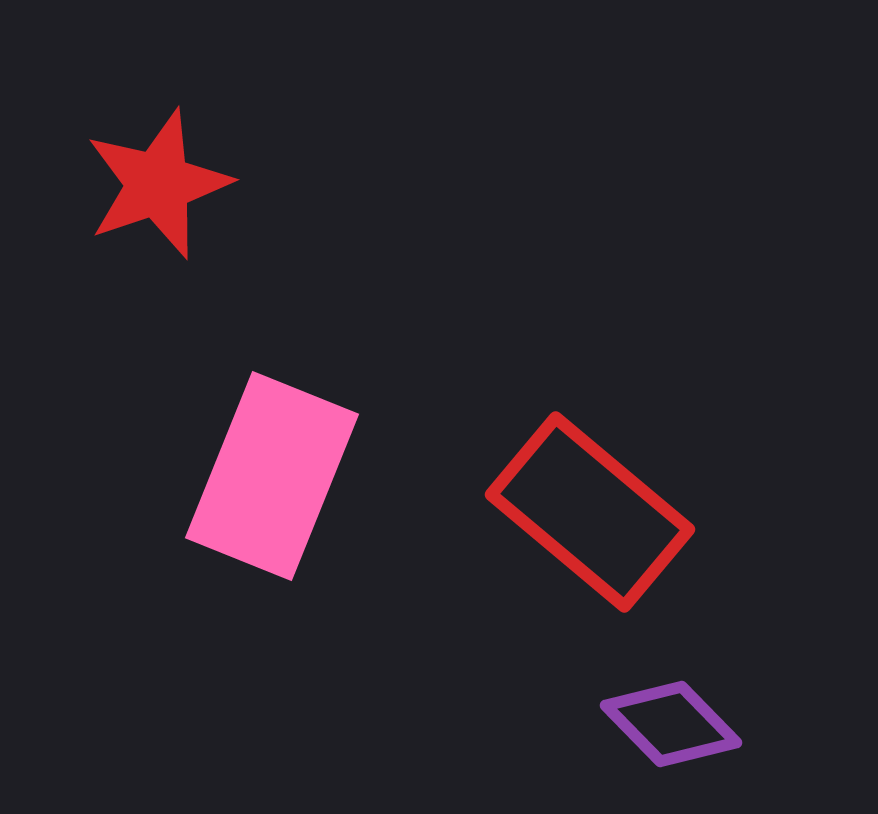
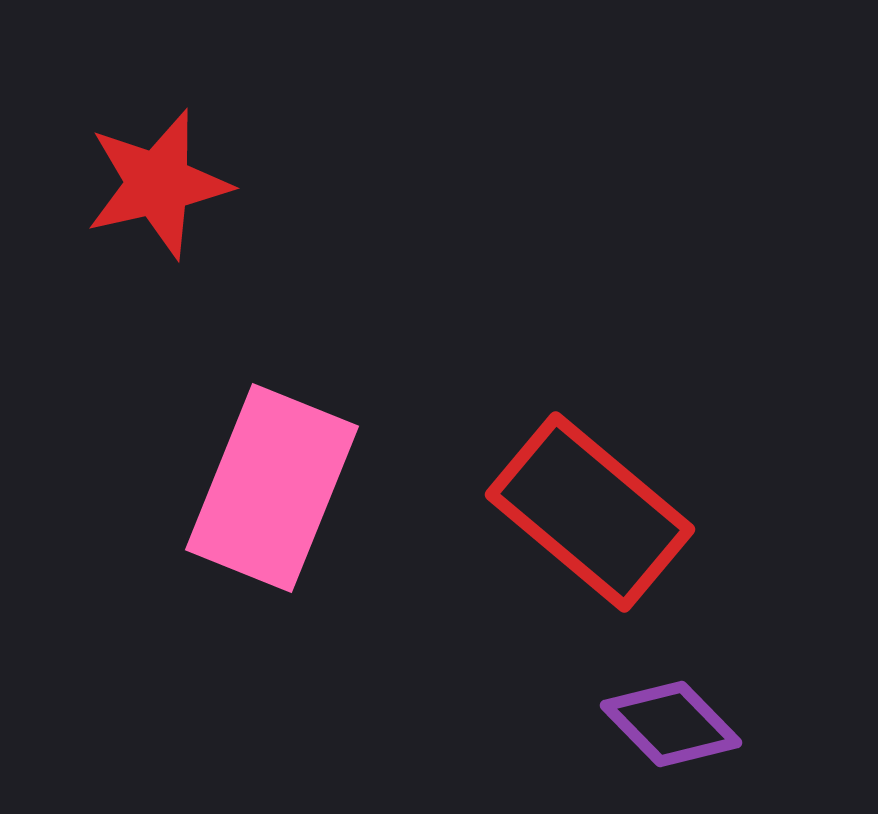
red star: rotated 6 degrees clockwise
pink rectangle: moved 12 px down
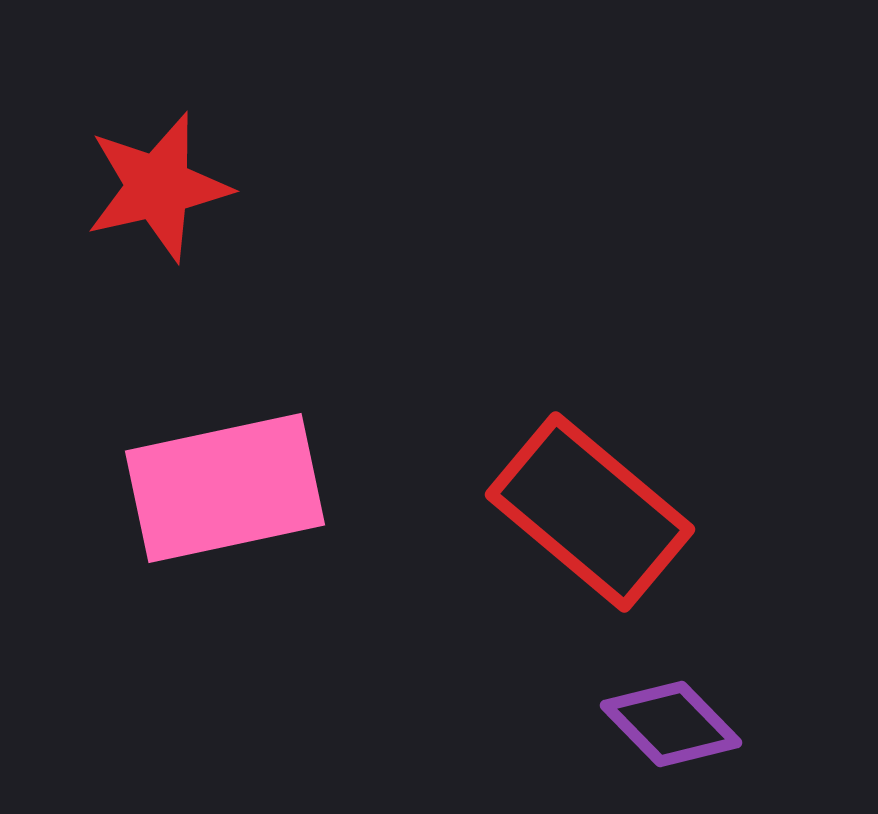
red star: moved 3 px down
pink rectangle: moved 47 px left; rotated 56 degrees clockwise
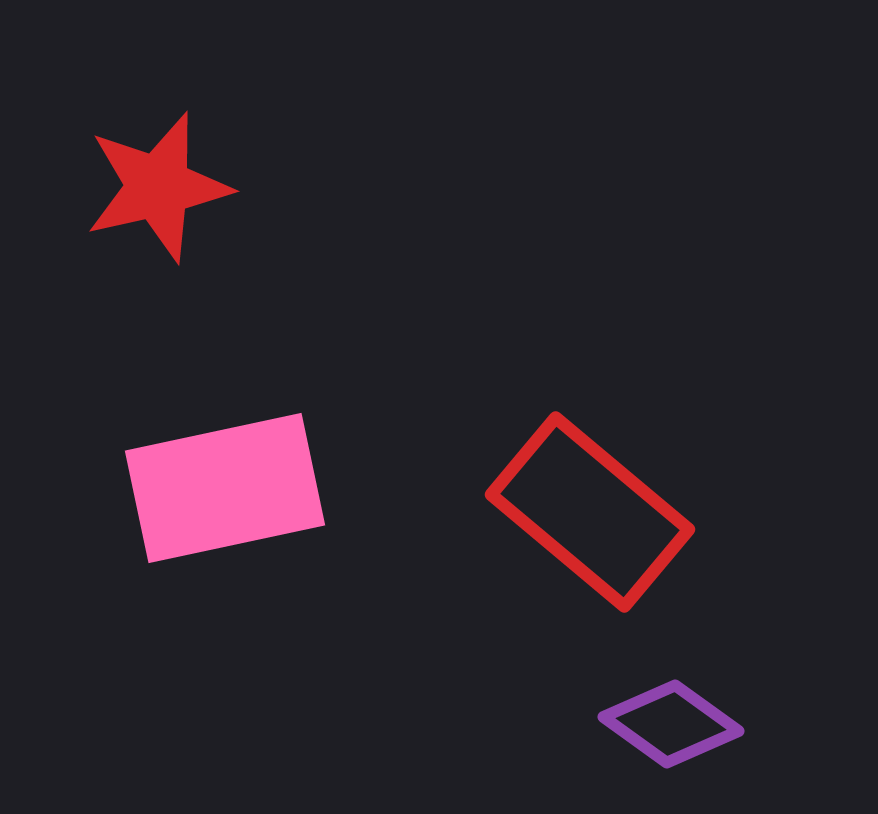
purple diamond: rotated 10 degrees counterclockwise
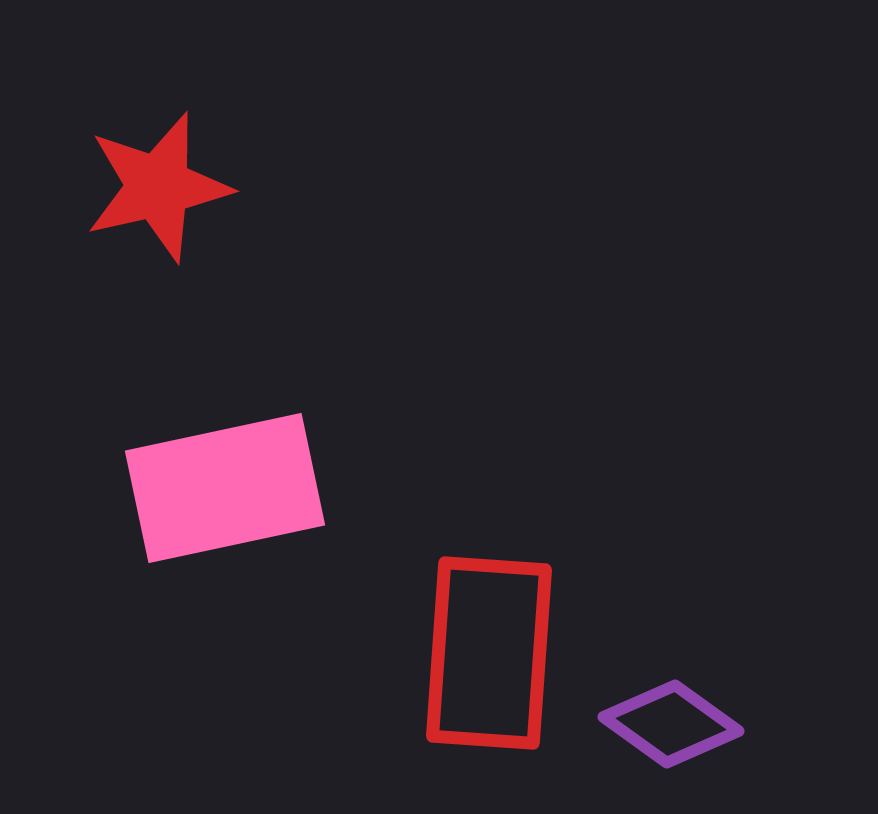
red rectangle: moved 101 px left, 141 px down; rotated 54 degrees clockwise
